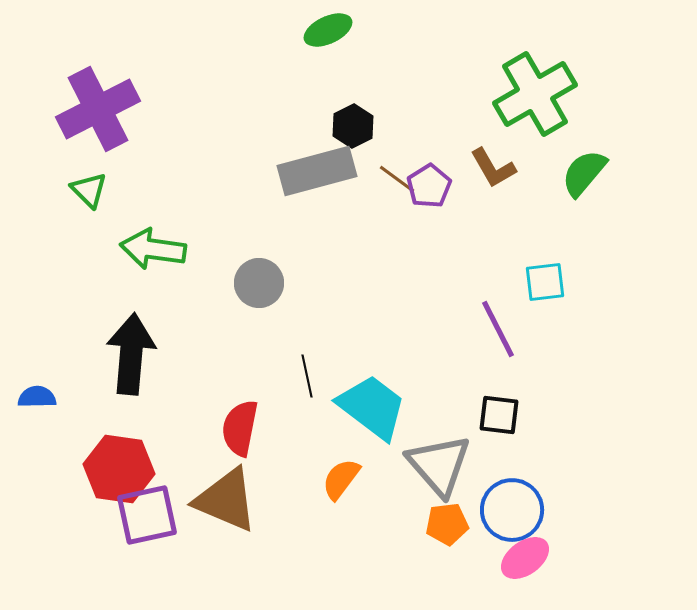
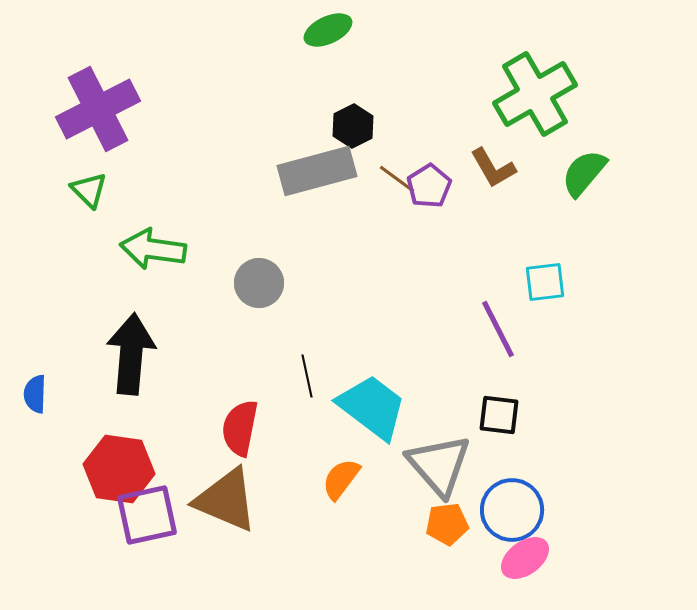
blue semicircle: moved 2 px left, 3 px up; rotated 87 degrees counterclockwise
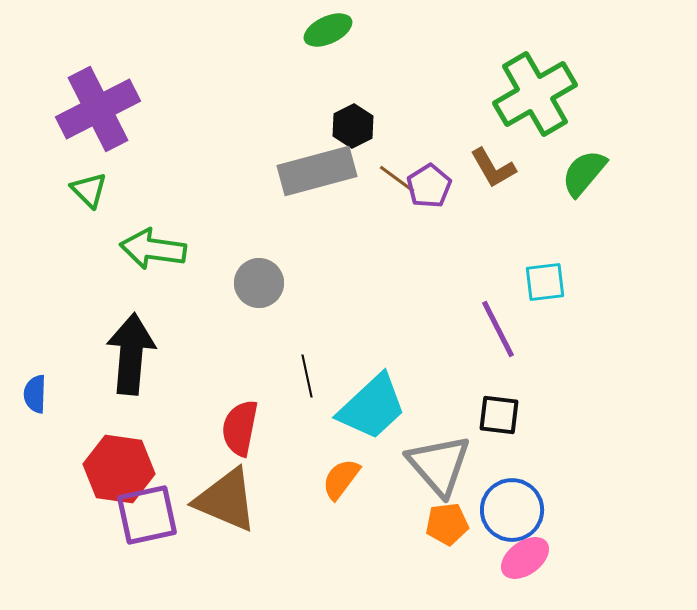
cyan trapezoid: rotated 100 degrees clockwise
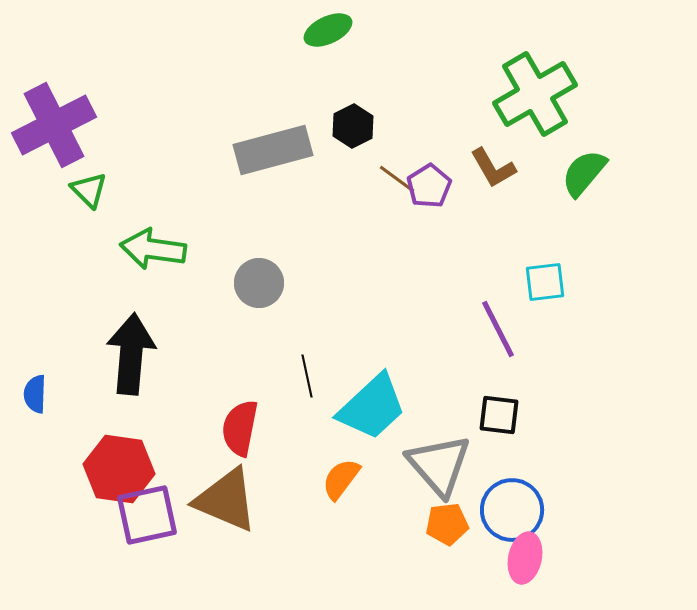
purple cross: moved 44 px left, 16 px down
gray rectangle: moved 44 px left, 21 px up
pink ellipse: rotated 42 degrees counterclockwise
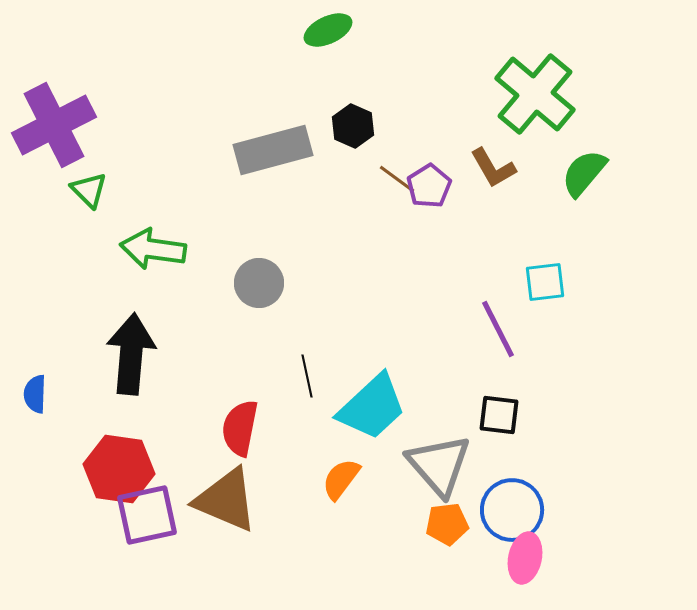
green cross: rotated 20 degrees counterclockwise
black hexagon: rotated 9 degrees counterclockwise
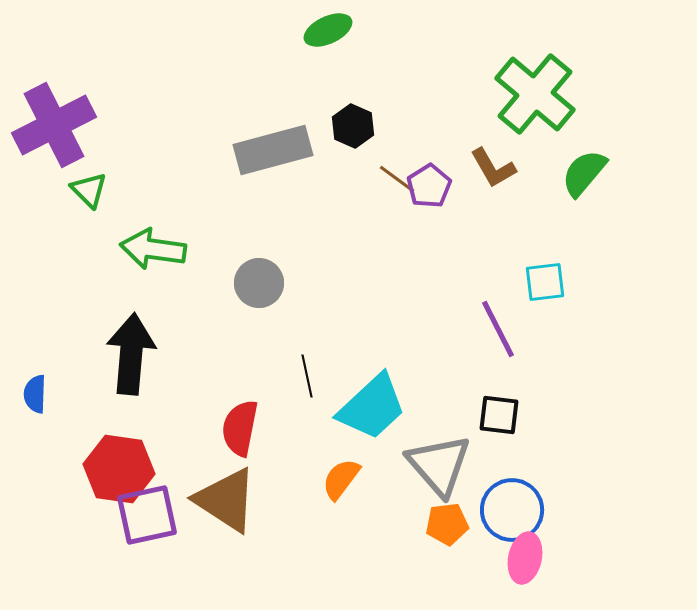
brown triangle: rotated 10 degrees clockwise
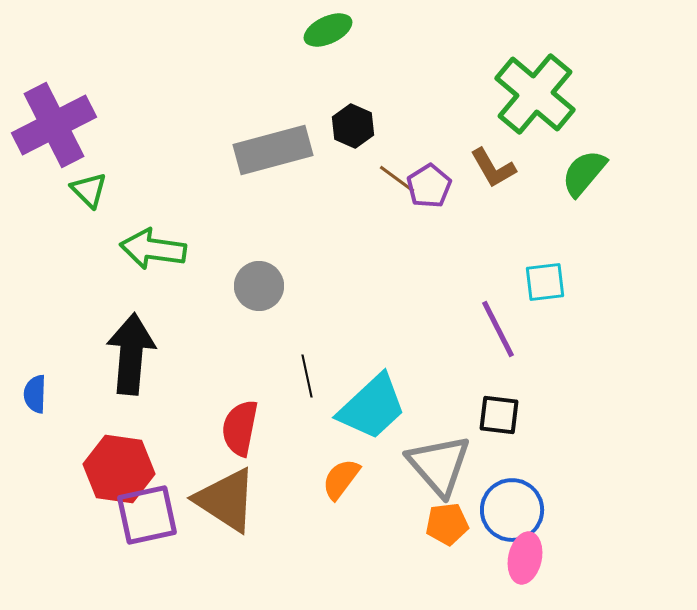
gray circle: moved 3 px down
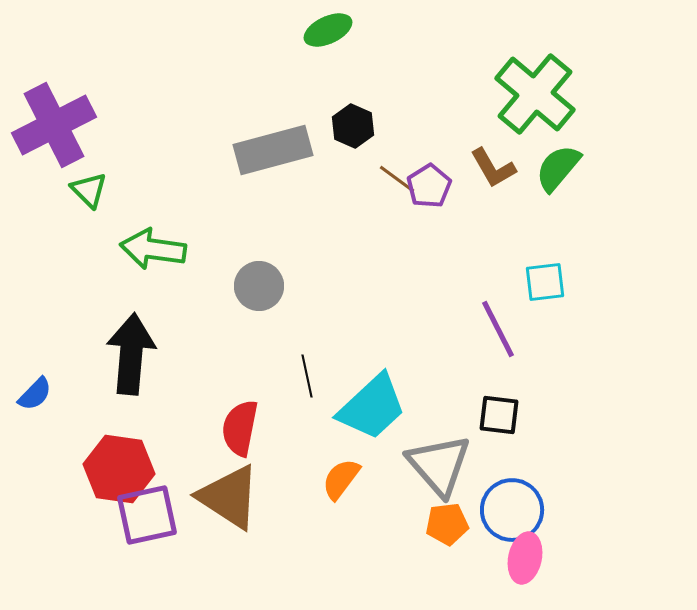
green semicircle: moved 26 px left, 5 px up
blue semicircle: rotated 138 degrees counterclockwise
brown triangle: moved 3 px right, 3 px up
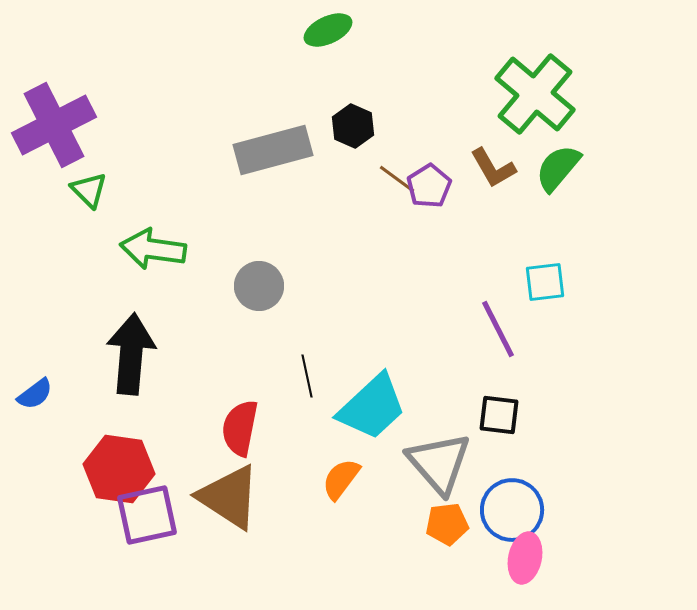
blue semicircle: rotated 9 degrees clockwise
gray triangle: moved 2 px up
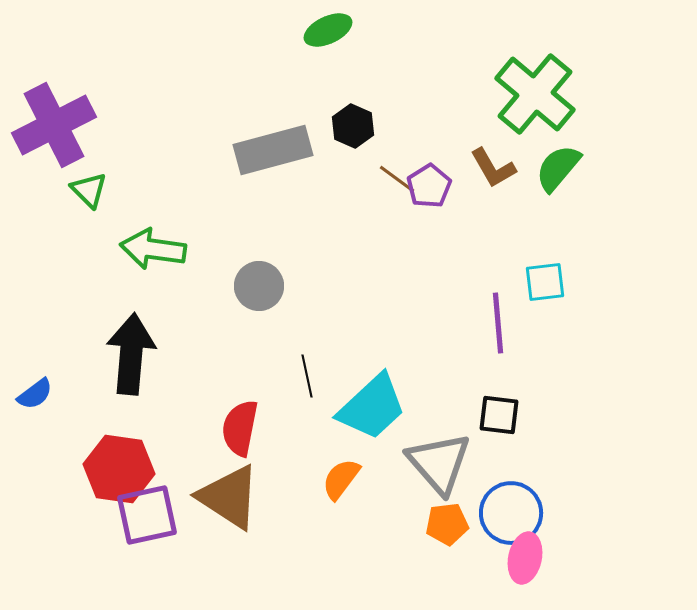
purple line: moved 6 px up; rotated 22 degrees clockwise
blue circle: moved 1 px left, 3 px down
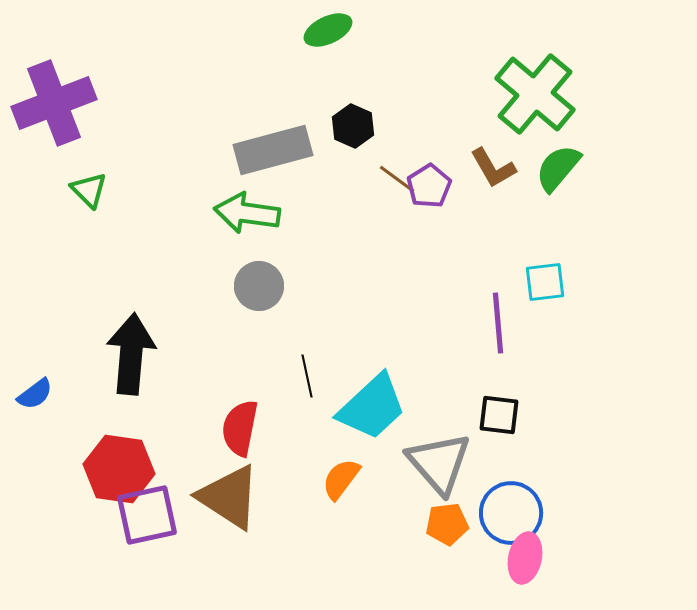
purple cross: moved 22 px up; rotated 6 degrees clockwise
green arrow: moved 94 px right, 36 px up
